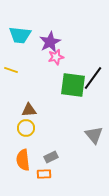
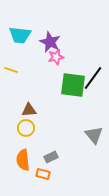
purple star: rotated 20 degrees counterclockwise
orange rectangle: moved 1 px left; rotated 16 degrees clockwise
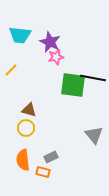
yellow line: rotated 64 degrees counterclockwise
black line: rotated 65 degrees clockwise
brown triangle: rotated 21 degrees clockwise
orange rectangle: moved 2 px up
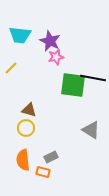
purple star: moved 1 px up
yellow line: moved 2 px up
gray triangle: moved 3 px left, 5 px up; rotated 18 degrees counterclockwise
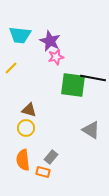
gray rectangle: rotated 24 degrees counterclockwise
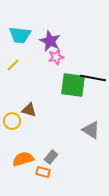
yellow line: moved 2 px right, 3 px up
yellow circle: moved 14 px left, 7 px up
orange semicircle: moved 1 px up; rotated 80 degrees clockwise
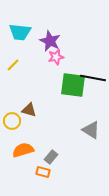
cyan trapezoid: moved 3 px up
orange semicircle: moved 9 px up
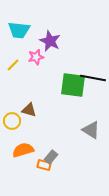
cyan trapezoid: moved 1 px left, 2 px up
pink star: moved 20 px left
orange rectangle: moved 1 px right, 7 px up
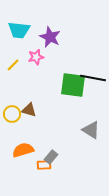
purple star: moved 4 px up
yellow circle: moved 7 px up
orange rectangle: rotated 16 degrees counterclockwise
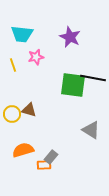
cyan trapezoid: moved 3 px right, 4 px down
purple star: moved 20 px right
yellow line: rotated 64 degrees counterclockwise
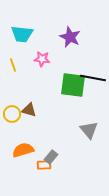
pink star: moved 6 px right, 2 px down; rotated 21 degrees clockwise
gray triangle: moved 2 px left; rotated 18 degrees clockwise
